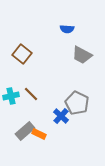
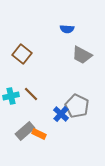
gray pentagon: moved 3 px down
blue cross: moved 2 px up
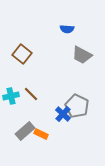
blue cross: moved 2 px right
orange rectangle: moved 2 px right
